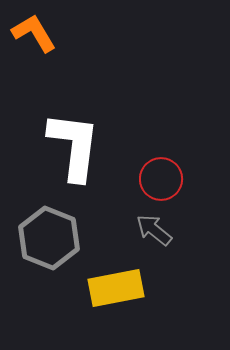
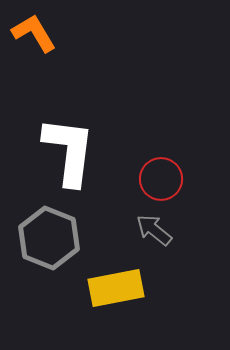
white L-shape: moved 5 px left, 5 px down
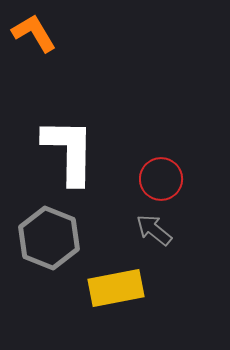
white L-shape: rotated 6 degrees counterclockwise
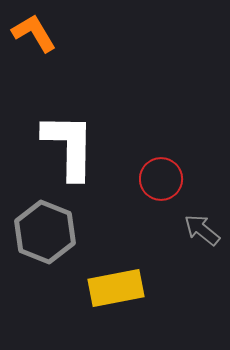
white L-shape: moved 5 px up
gray arrow: moved 48 px right
gray hexagon: moved 4 px left, 6 px up
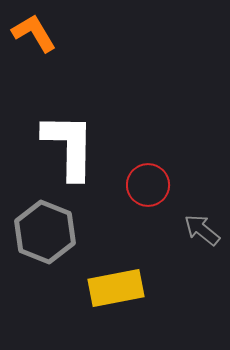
red circle: moved 13 px left, 6 px down
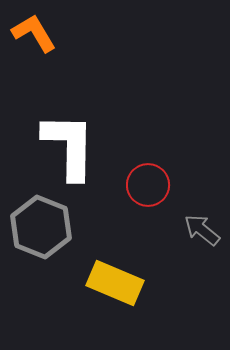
gray hexagon: moved 4 px left, 5 px up
yellow rectangle: moved 1 px left, 5 px up; rotated 34 degrees clockwise
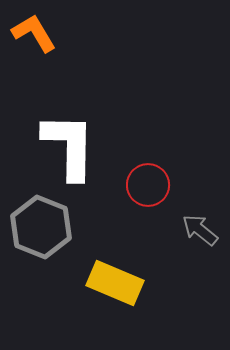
gray arrow: moved 2 px left
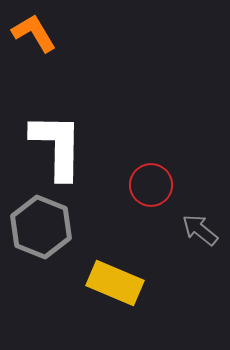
white L-shape: moved 12 px left
red circle: moved 3 px right
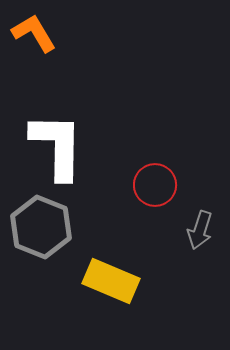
red circle: moved 4 px right
gray arrow: rotated 111 degrees counterclockwise
yellow rectangle: moved 4 px left, 2 px up
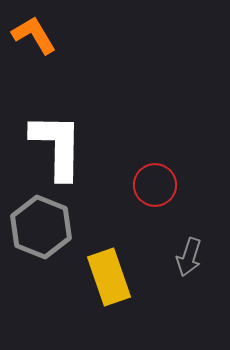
orange L-shape: moved 2 px down
gray arrow: moved 11 px left, 27 px down
yellow rectangle: moved 2 px left, 4 px up; rotated 48 degrees clockwise
